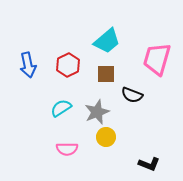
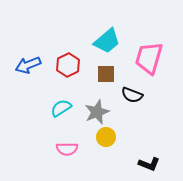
pink trapezoid: moved 8 px left, 1 px up
blue arrow: rotated 80 degrees clockwise
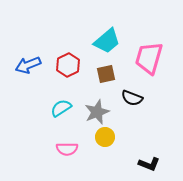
brown square: rotated 12 degrees counterclockwise
black semicircle: moved 3 px down
yellow circle: moved 1 px left
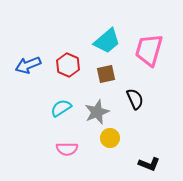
pink trapezoid: moved 8 px up
red hexagon: rotated 10 degrees counterclockwise
black semicircle: moved 3 px right, 1 px down; rotated 135 degrees counterclockwise
yellow circle: moved 5 px right, 1 px down
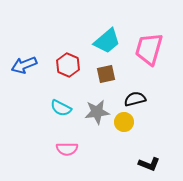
pink trapezoid: moved 1 px up
blue arrow: moved 4 px left
black semicircle: rotated 80 degrees counterclockwise
cyan semicircle: rotated 120 degrees counterclockwise
gray star: rotated 15 degrees clockwise
yellow circle: moved 14 px right, 16 px up
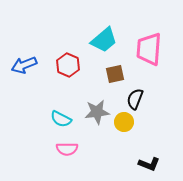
cyan trapezoid: moved 3 px left, 1 px up
pink trapezoid: rotated 12 degrees counterclockwise
brown square: moved 9 px right
black semicircle: rotated 55 degrees counterclockwise
cyan semicircle: moved 11 px down
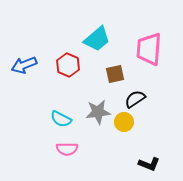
cyan trapezoid: moved 7 px left, 1 px up
black semicircle: rotated 35 degrees clockwise
gray star: moved 1 px right
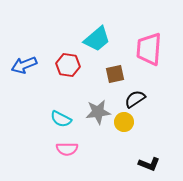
red hexagon: rotated 15 degrees counterclockwise
